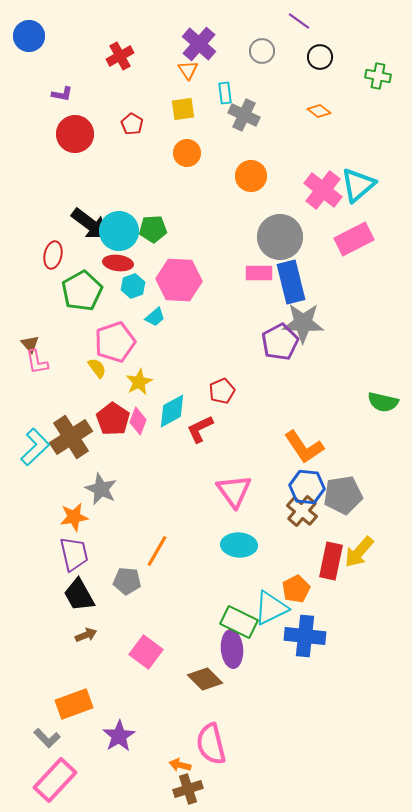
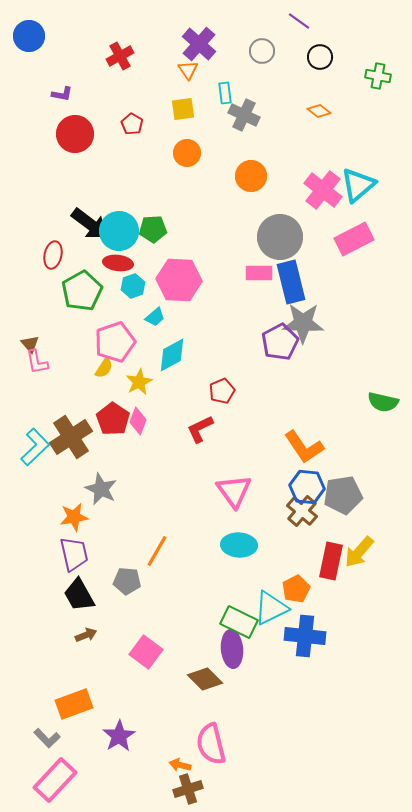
yellow semicircle at (97, 368): moved 7 px right; rotated 70 degrees clockwise
cyan diamond at (172, 411): moved 56 px up
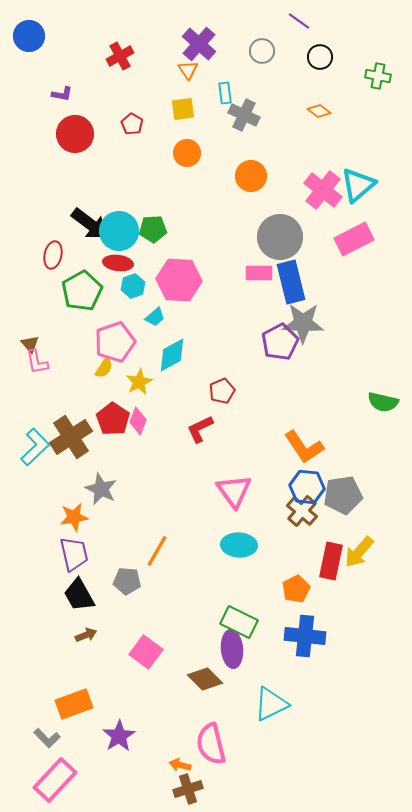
cyan triangle at (271, 608): moved 96 px down
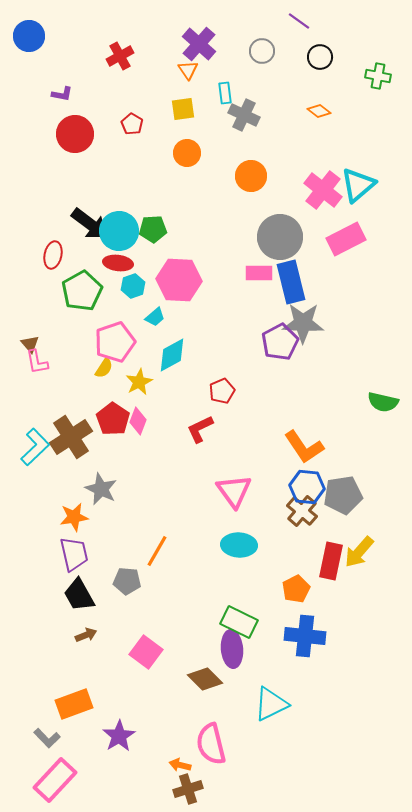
pink rectangle at (354, 239): moved 8 px left
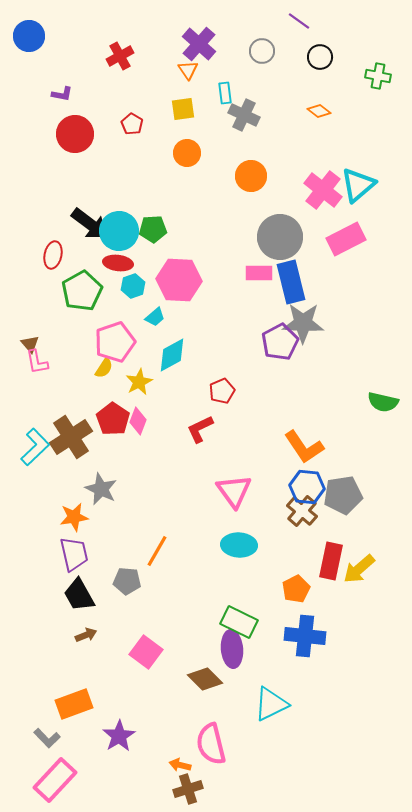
yellow arrow at (359, 552): moved 17 px down; rotated 8 degrees clockwise
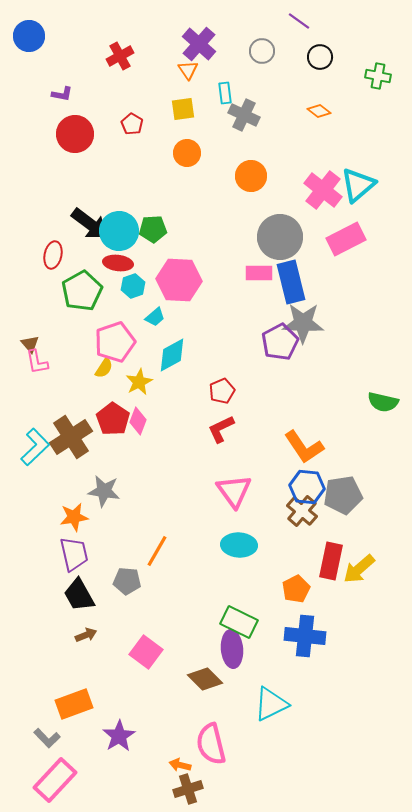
red L-shape at (200, 429): moved 21 px right
gray star at (101, 489): moved 3 px right, 2 px down; rotated 16 degrees counterclockwise
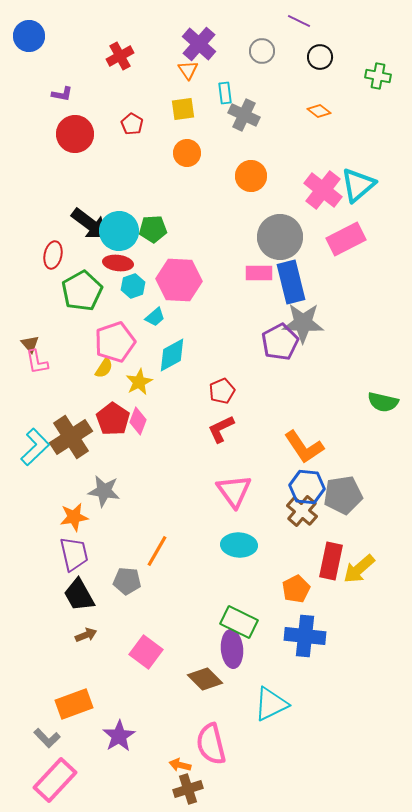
purple line at (299, 21): rotated 10 degrees counterclockwise
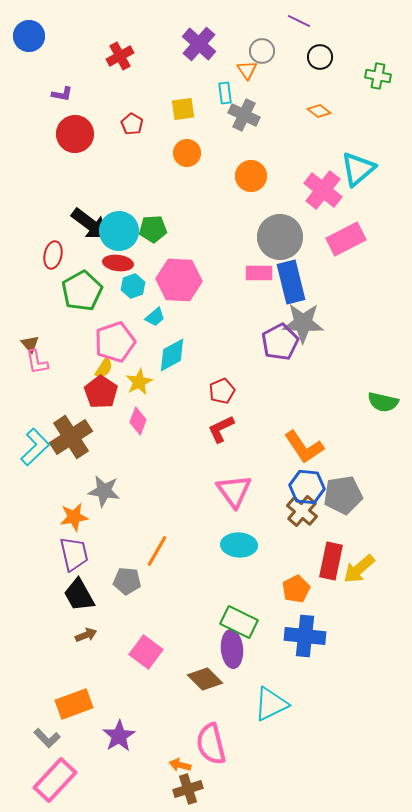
orange triangle at (188, 70): moved 59 px right
cyan triangle at (358, 185): moved 16 px up
red pentagon at (113, 419): moved 12 px left, 27 px up
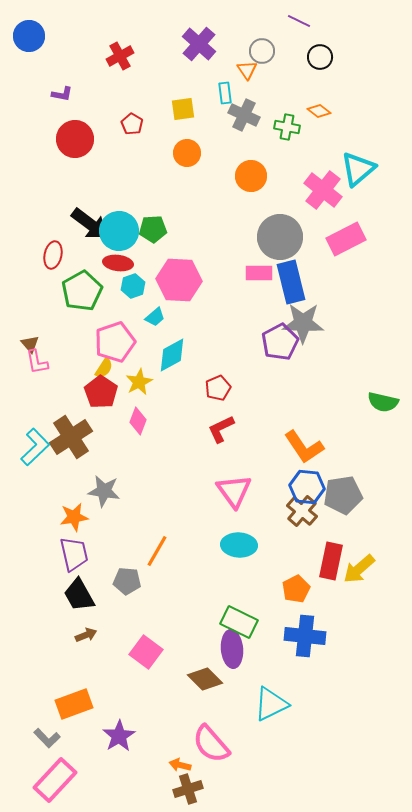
green cross at (378, 76): moved 91 px left, 51 px down
red circle at (75, 134): moved 5 px down
red pentagon at (222, 391): moved 4 px left, 3 px up
pink semicircle at (211, 744): rotated 27 degrees counterclockwise
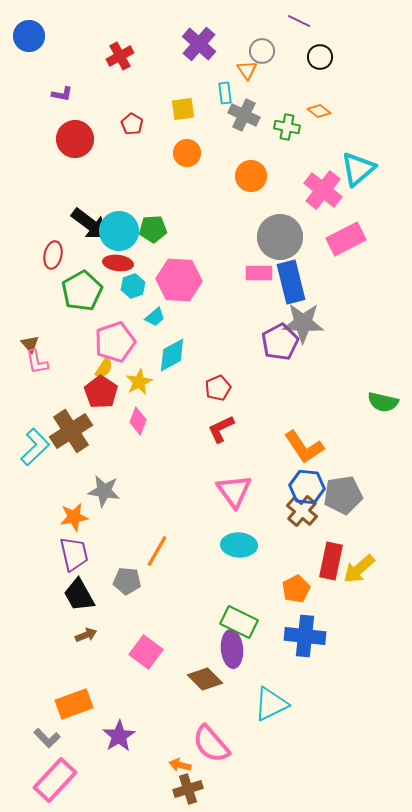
brown cross at (71, 437): moved 6 px up
